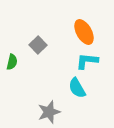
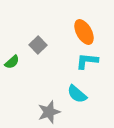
green semicircle: rotated 35 degrees clockwise
cyan semicircle: moved 6 px down; rotated 20 degrees counterclockwise
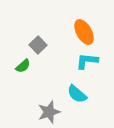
green semicircle: moved 11 px right, 4 px down
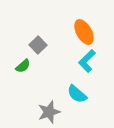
cyan L-shape: rotated 50 degrees counterclockwise
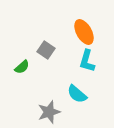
gray square: moved 8 px right, 5 px down; rotated 12 degrees counterclockwise
cyan L-shape: rotated 30 degrees counterclockwise
green semicircle: moved 1 px left, 1 px down
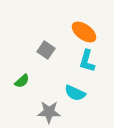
orange ellipse: rotated 25 degrees counterclockwise
green semicircle: moved 14 px down
cyan semicircle: moved 2 px left, 1 px up; rotated 15 degrees counterclockwise
gray star: rotated 20 degrees clockwise
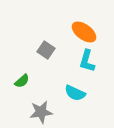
gray star: moved 8 px left; rotated 10 degrees counterclockwise
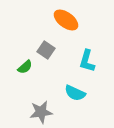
orange ellipse: moved 18 px left, 12 px up
green semicircle: moved 3 px right, 14 px up
